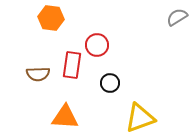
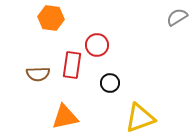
orange triangle: rotated 16 degrees counterclockwise
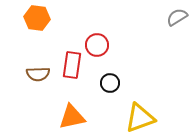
orange hexagon: moved 14 px left
orange triangle: moved 7 px right
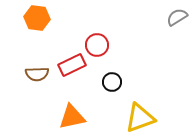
red rectangle: rotated 56 degrees clockwise
brown semicircle: moved 1 px left
black circle: moved 2 px right, 1 px up
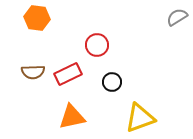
red rectangle: moved 4 px left, 9 px down
brown semicircle: moved 4 px left, 2 px up
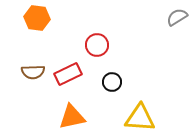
yellow triangle: rotated 24 degrees clockwise
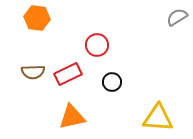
yellow triangle: moved 18 px right
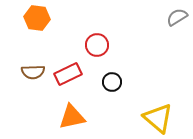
yellow triangle: rotated 36 degrees clockwise
